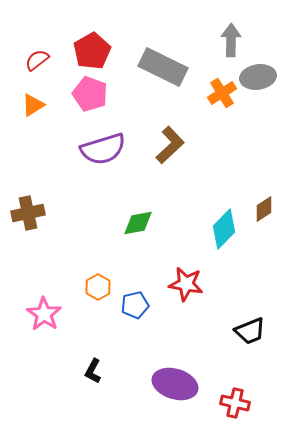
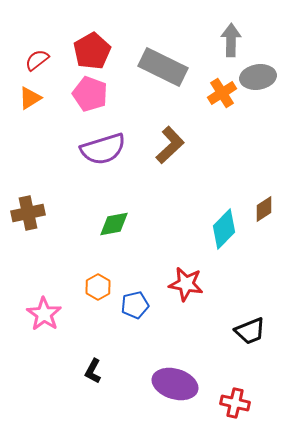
orange triangle: moved 3 px left, 7 px up
green diamond: moved 24 px left, 1 px down
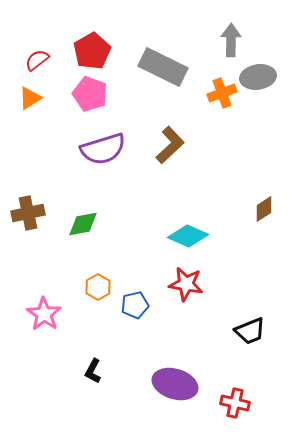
orange cross: rotated 12 degrees clockwise
green diamond: moved 31 px left
cyan diamond: moved 36 px left, 7 px down; rotated 69 degrees clockwise
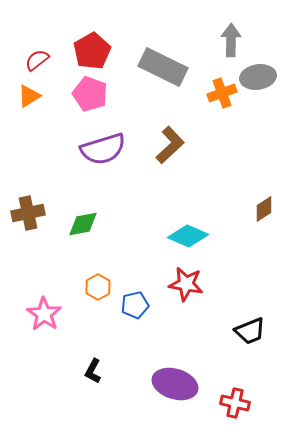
orange triangle: moved 1 px left, 2 px up
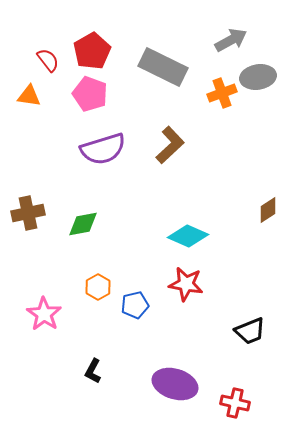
gray arrow: rotated 60 degrees clockwise
red semicircle: moved 11 px right; rotated 90 degrees clockwise
orange triangle: rotated 40 degrees clockwise
brown diamond: moved 4 px right, 1 px down
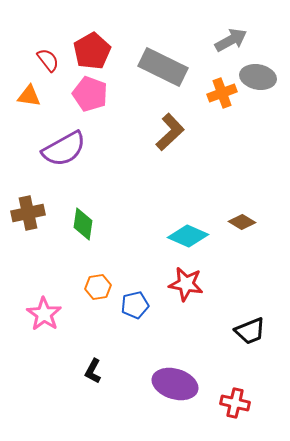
gray ellipse: rotated 20 degrees clockwise
brown L-shape: moved 13 px up
purple semicircle: moved 39 px left; rotated 12 degrees counterclockwise
brown diamond: moved 26 px left, 12 px down; rotated 64 degrees clockwise
green diamond: rotated 72 degrees counterclockwise
orange hexagon: rotated 20 degrees clockwise
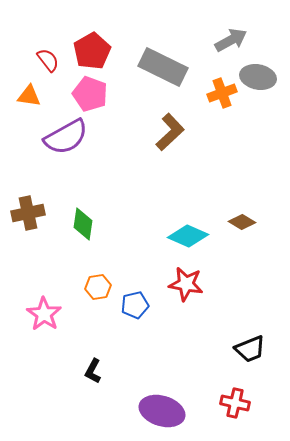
purple semicircle: moved 2 px right, 12 px up
black trapezoid: moved 18 px down
purple ellipse: moved 13 px left, 27 px down
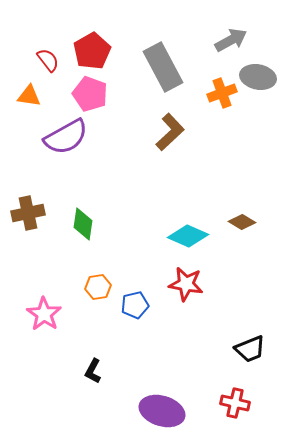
gray rectangle: rotated 36 degrees clockwise
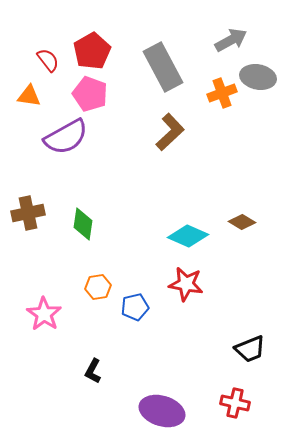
blue pentagon: moved 2 px down
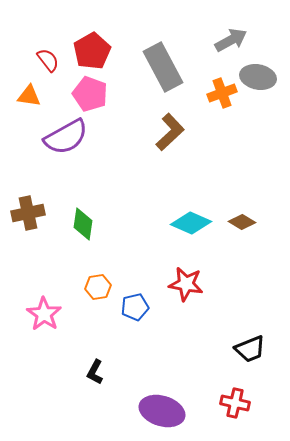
cyan diamond: moved 3 px right, 13 px up
black L-shape: moved 2 px right, 1 px down
